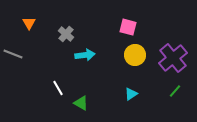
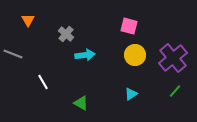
orange triangle: moved 1 px left, 3 px up
pink square: moved 1 px right, 1 px up
white line: moved 15 px left, 6 px up
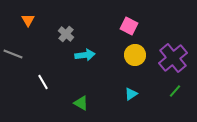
pink square: rotated 12 degrees clockwise
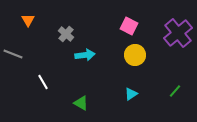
purple cross: moved 5 px right, 25 px up
